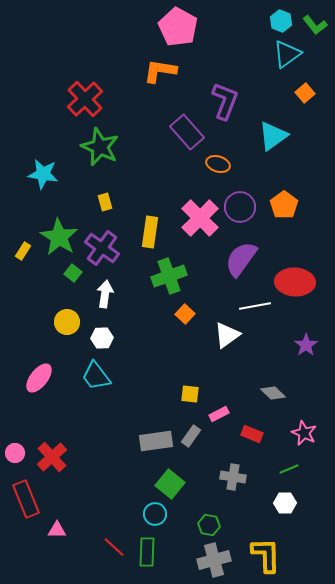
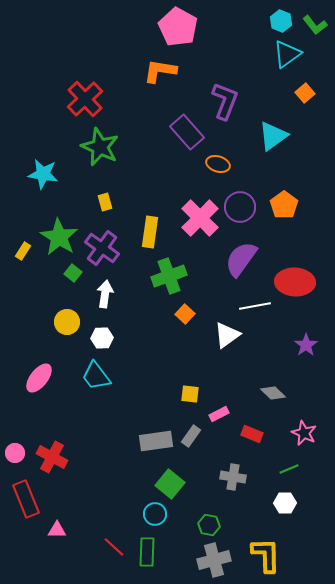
red cross at (52, 457): rotated 20 degrees counterclockwise
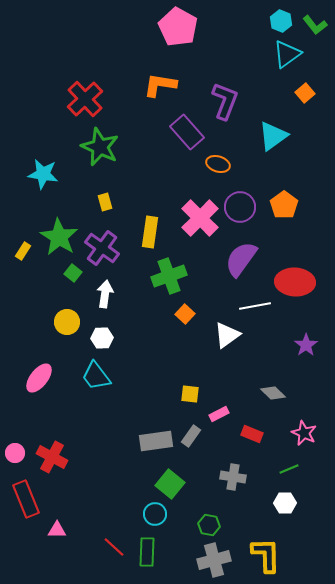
orange L-shape at (160, 71): moved 14 px down
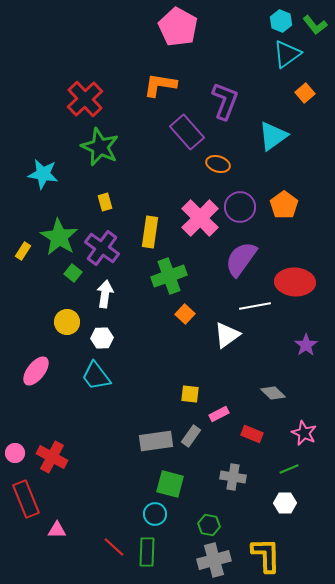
pink ellipse at (39, 378): moved 3 px left, 7 px up
green square at (170, 484): rotated 24 degrees counterclockwise
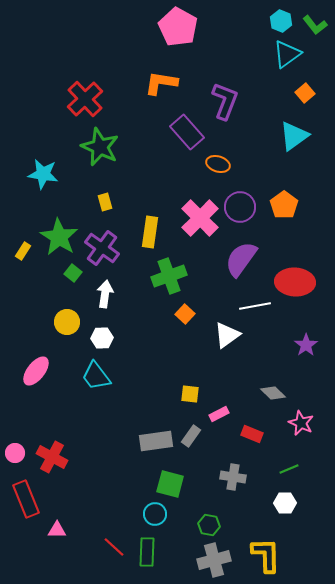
orange L-shape at (160, 85): moved 1 px right, 2 px up
cyan triangle at (273, 136): moved 21 px right
pink star at (304, 433): moved 3 px left, 10 px up
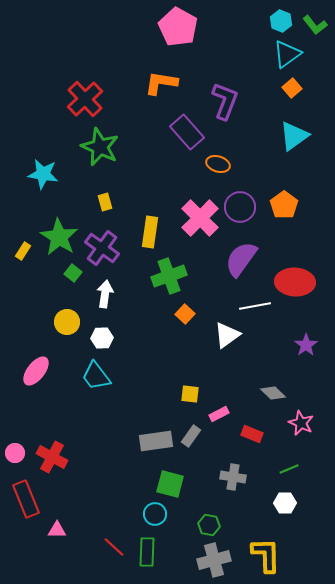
orange square at (305, 93): moved 13 px left, 5 px up
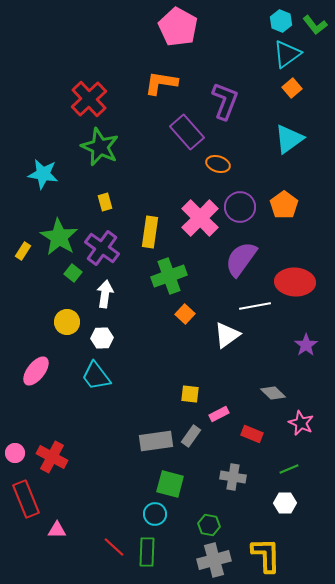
red cross at (85, 99): moved 4 px right
cyan triangle at (294, 136): moved 5 px left, 3 px down
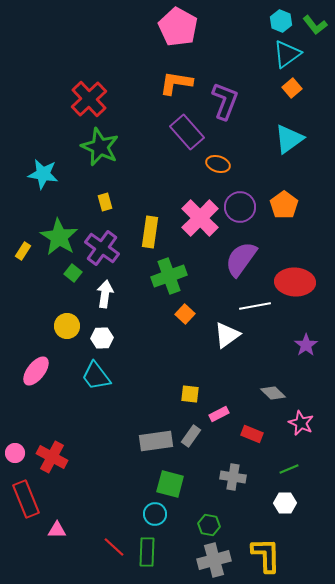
orange L-shape at (161, 83): moved 15 px right
yellow circle at (67, 322): moved 4 px down
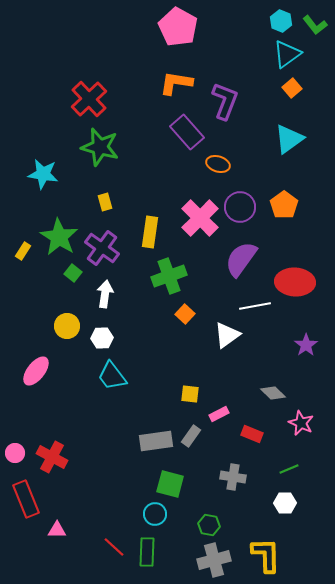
green star at (100, 147): rotated 9 degrees counterclockwise
cyan trapezoid at (96, 376): moved 16 px right
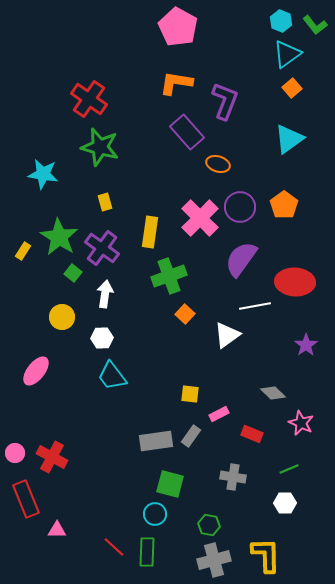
red cross at (89, 99): rotated 12 degrees counterclockwise
yellow circle at (67, 326): moved 5 px left, 9 px up
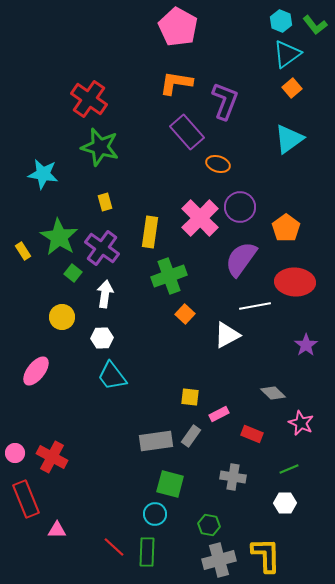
orange pentagon at (284, 205): moved 2 px right, 23 px down
yellow rectangle at (23, 251): rotated 66 degrees counterclockwise
white triangle at (227, 335): rotated 8 degrees clockwise
yellow square at (190, 394): moved 3 px down
gray cross at (214, 560): moved 5 px right
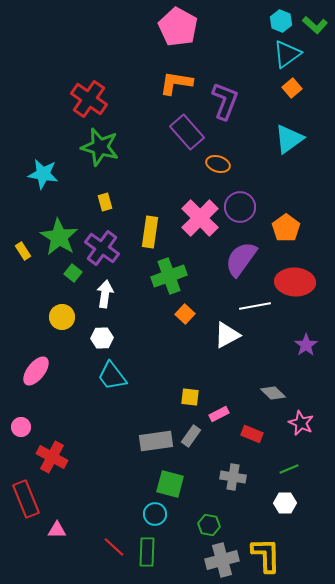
green L-shape at (315, 25): rotated 10 degrees counterclockwise
pink circle at (15, 453): moved 6 px right, 26 px up
gray cross at (219, 560): moved 3 px right
